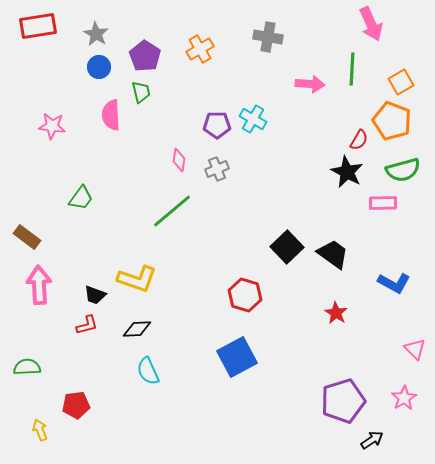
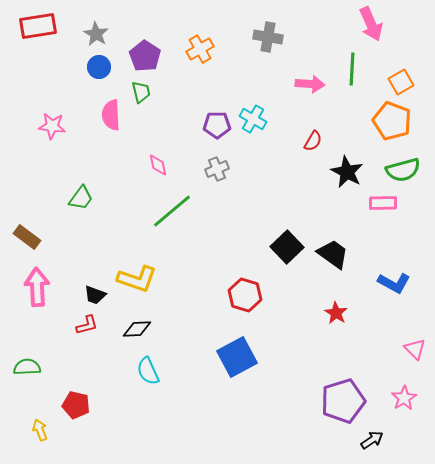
red semicircle at (359, 140): moved 46 px left, 1 px down
pink diamond at (179, 160): moved 21 px left, 5 px down; rotated 20 degrees counterclockwise
pink arrow at (39, 285): moved 2 px left, 2 px down
red pentagon at (76, 405): rotated 20 degrees clockwise
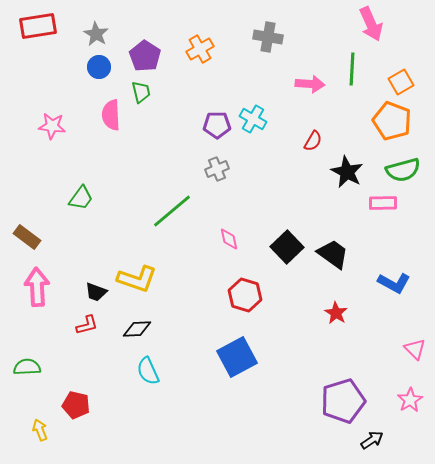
pink diamond at (158, 165): moved 71 px right, 74 px down
black trapezoid at (95, 295): moved 1 px right, 3 px up
pink star at (404, 398): moved 6 px right, 2 px down
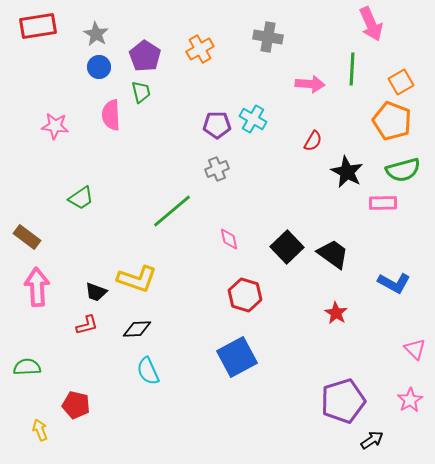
pink star at (52, 126): moved 3 px right
green trapezoid at (81, 198): rotated 20 degrees clockwise
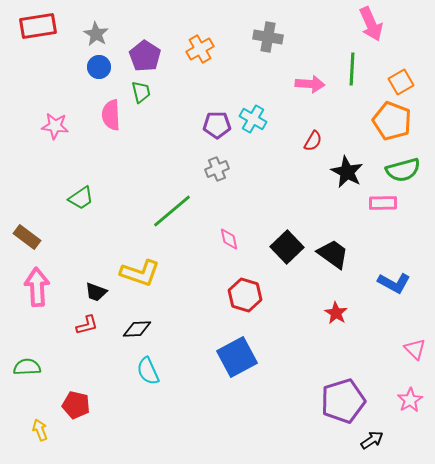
yellow L-shape at (137, 279): moved 3 px right, 6 px up
